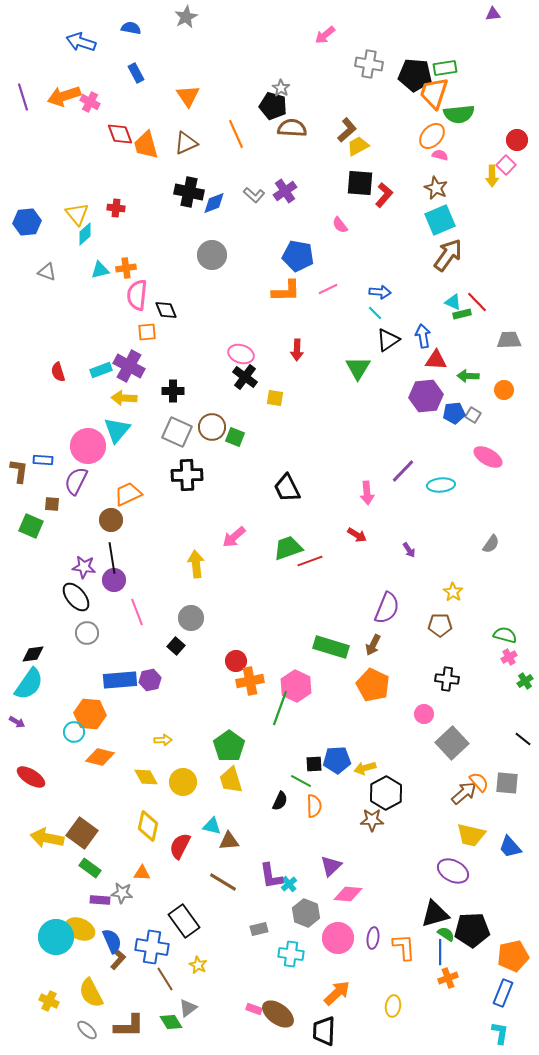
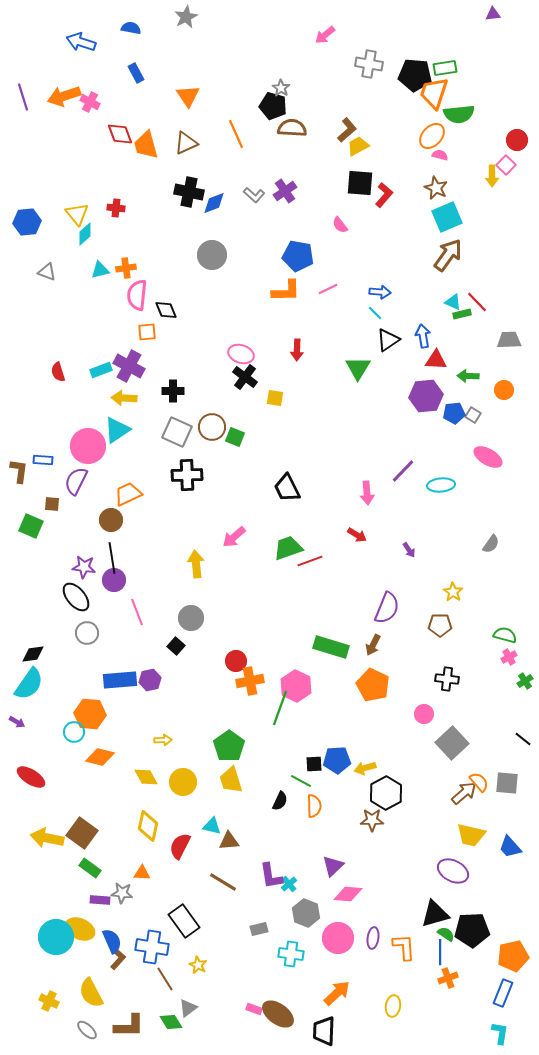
cyan square at (440, 220): moved 7 px right, 3 px up
cyan triangle at (117, 430): rotated 16 degrees clockwise
purple triangle at (331, 866): moved 2 px right
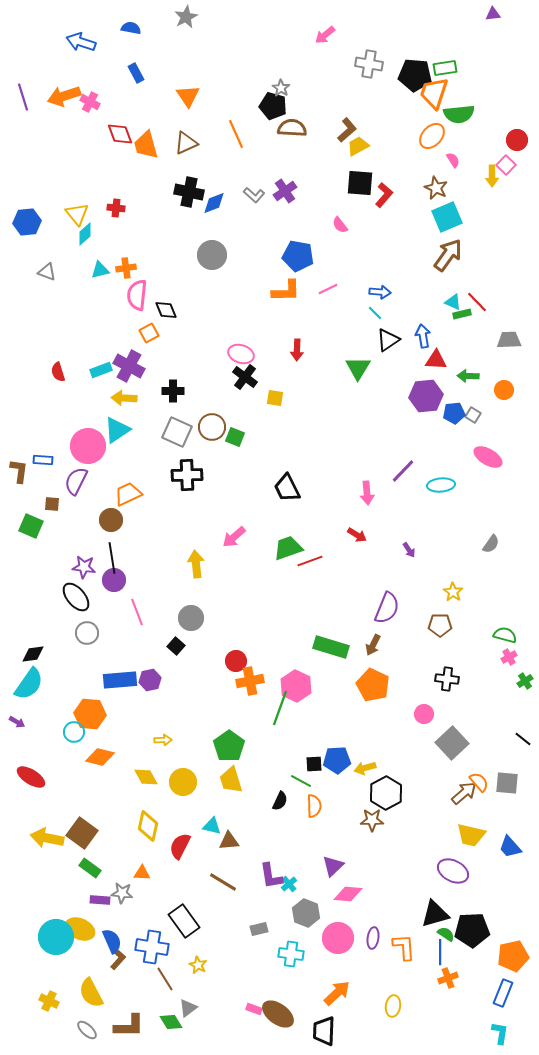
pink semicircle at (440, 155): moved 13 px right, 5 px down; rotated 42 degrees clockwise
orange square at (147, 332): moved 2 px right, 1 px down; rotated 24 degrees counterclockwise
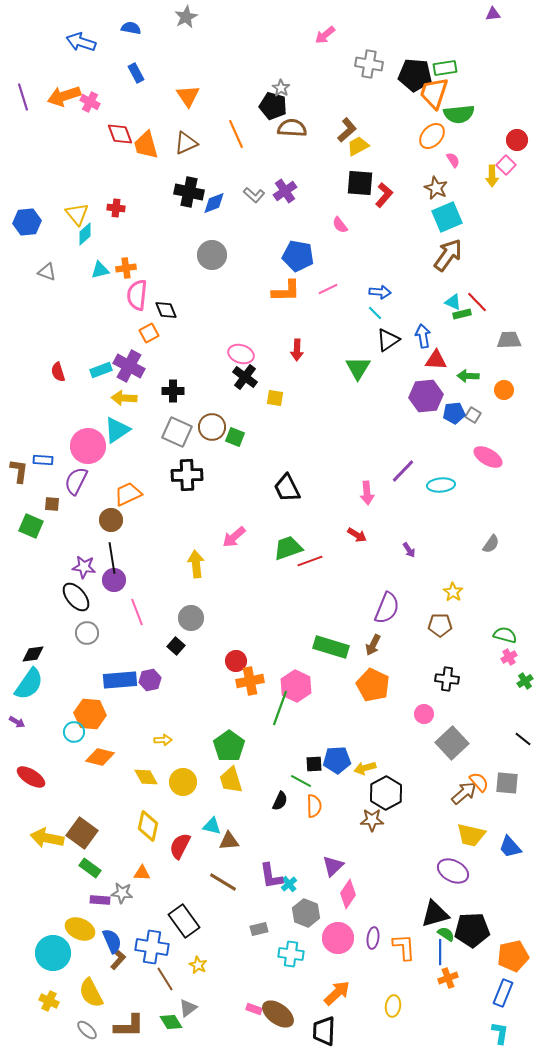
pink diamond at (348, 894): rotated 60 degrees counterclockwise
cyan circle at (56, 937): moved 3 px left, 16 px down
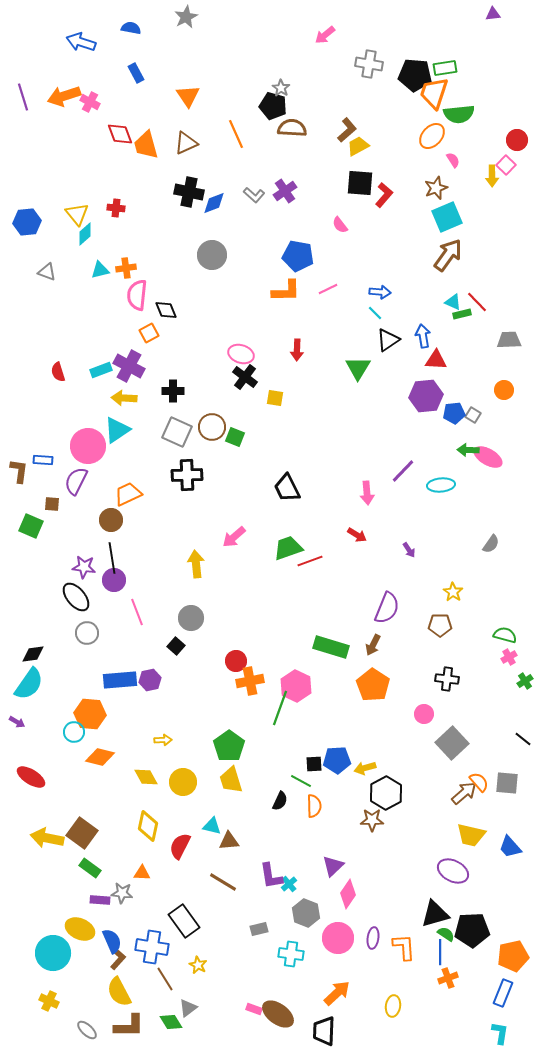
brown star at (436, 188): rotated 25 degrees clockwise
green arrow at (468, 376): moved 74 px down
orange pentagon at (373, 685): rotated 8 degrees clockwise
yellow semicircle at (91, 993): moved 28 px right, 1 px up
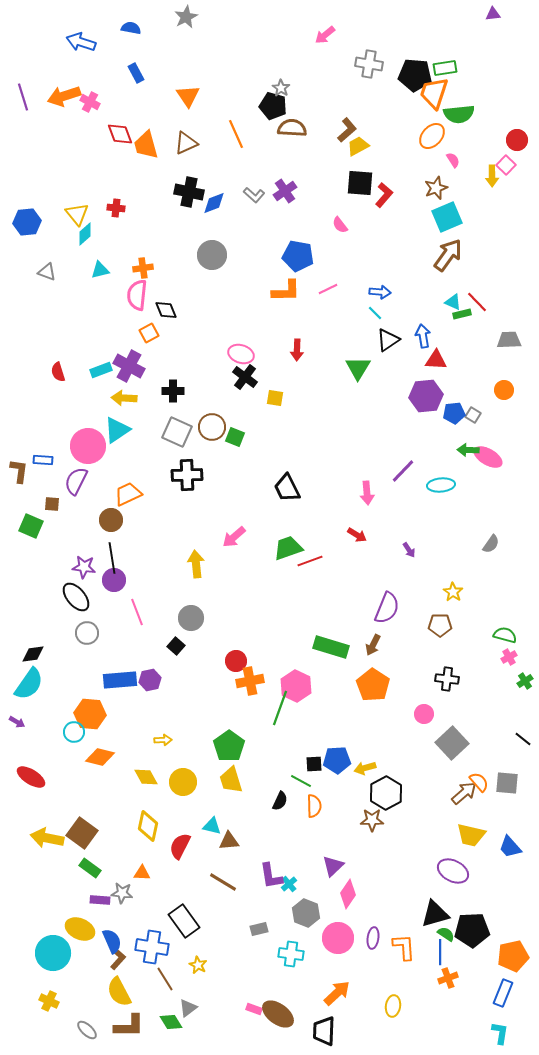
orange cross at (126, 268): moved 17 px right
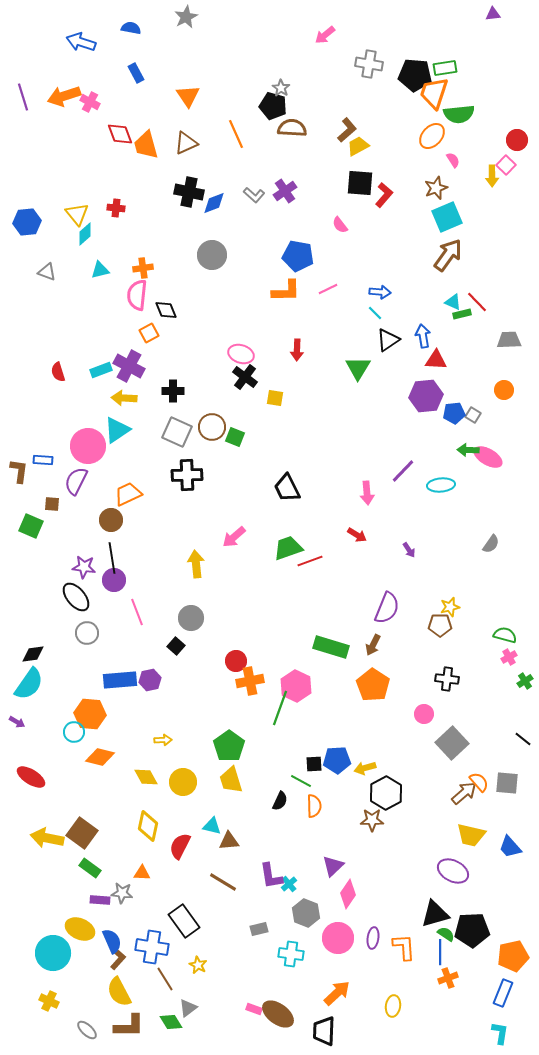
yellow star at (453, 592): moved 3 px left, 15 px down; rotated 24 degrees clockwise
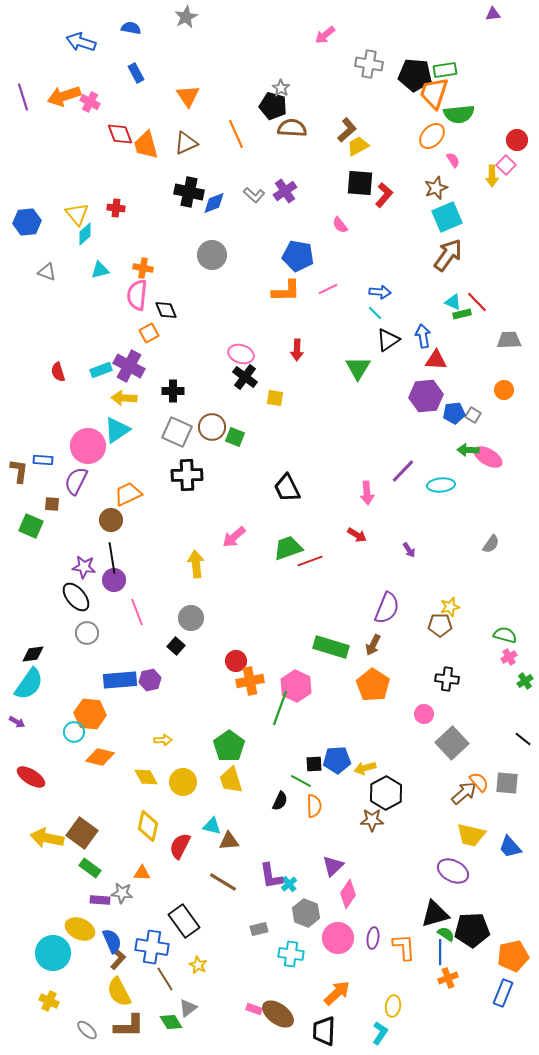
green rectangle at (445, 68): moved 2 px down
orange cross at (143, 268): rotated 18 degrees clockwise
cyan L-shape at (500, 1033): moved 120 px left; rotated 25 degrees clockwise
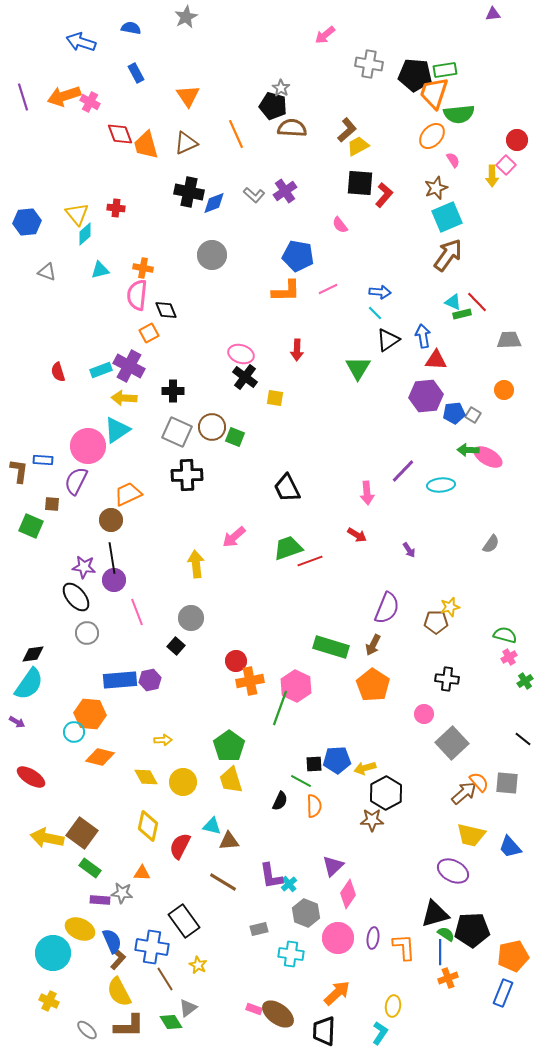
brown pentagon at (440, 625): moved 4 px left, 3 px up
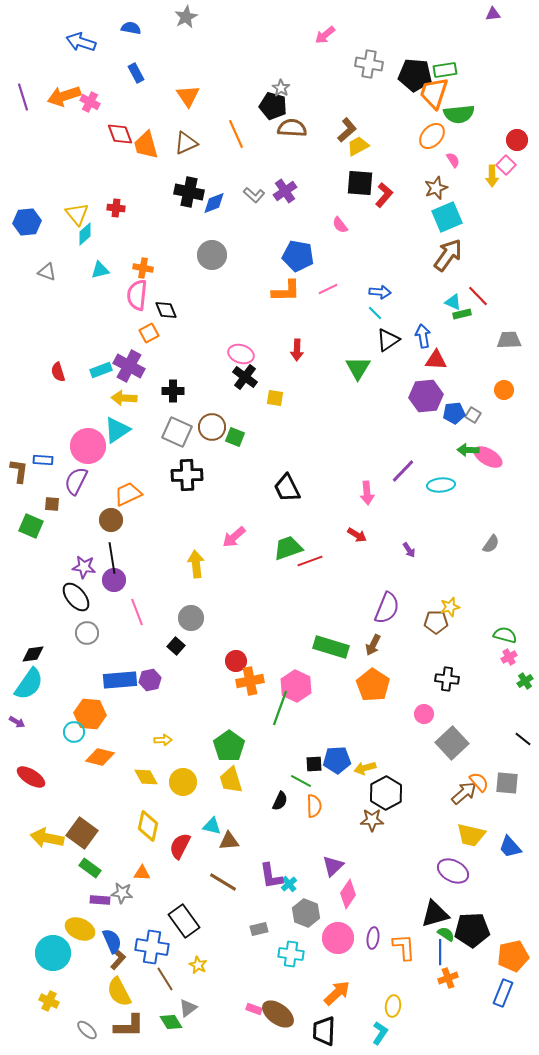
red line at (477, 302): moved 1 px right, 6 px up
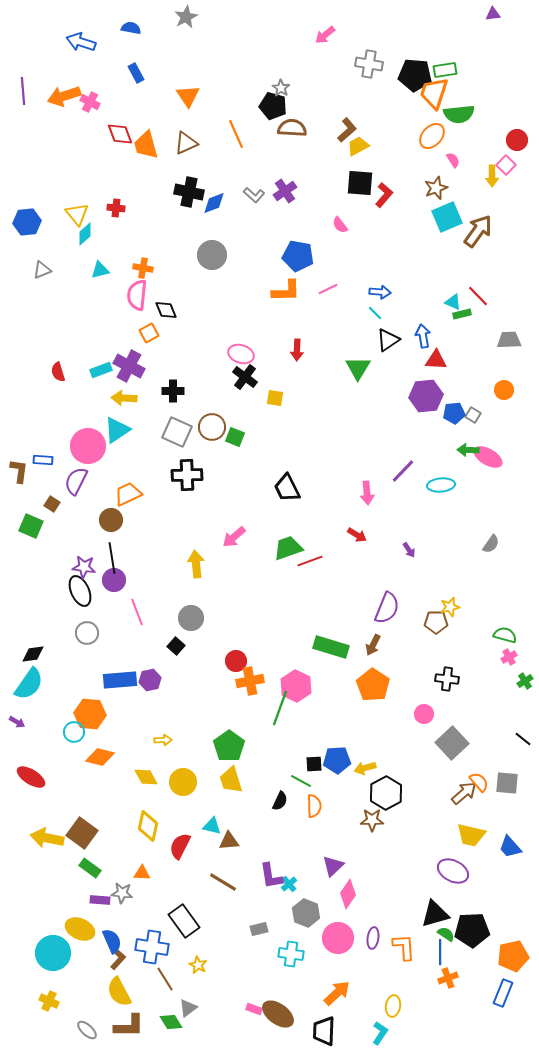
purple line at (23, 97): moved 6 px up; rotated 12 degrees clockwise
brown arrow at (448, 255): moved 30 px right, 24 px up
gray triangle at (47, 272): moved 5 px left, 2 px up; rotated 42 degrees counterclockwise
brown square at (52, 504): rotated 28 degrees clockwise
black ellipse at (76, 597): moved 4 px right, 6 px up; rotated 16 degrees clockwise
